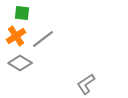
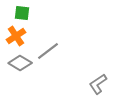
gray line: moved 5 px right, 12 px down
gray L-shape: moved 12 px right
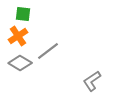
green square: moved 1 px right, 1 px down
orange cross: moved 2 px right
gray L-shape: moved 6 px left, 3 px up
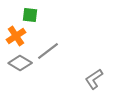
green square: moved 7 px right, 1 px down
orange cross: moved 2 px left
gray L-shape: moved 2 px right, 2 px up
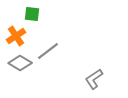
green square: moved 2 px right, 1 px up
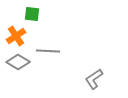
gray line: rotated 40 degrees clockwise
gray diamond: moved 2 px left, 1 px up
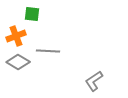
orange cross: rotated 12 degrees clockwise
gray L-shape: moved 2 px down
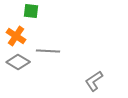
green square: moved 1 px left, 3 px up
orange cross: rotated 36 degrees counterclockwise
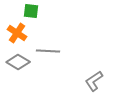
orange cross: moved 1 px right, 3 px up
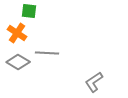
green square: moved 2 px left
gray line: moved 1 px left, 2 px down
gray L-shape: moved 1 px down
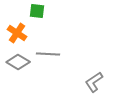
green square: moved 8 px right
gray line: moved 1 px right, 1 px down
